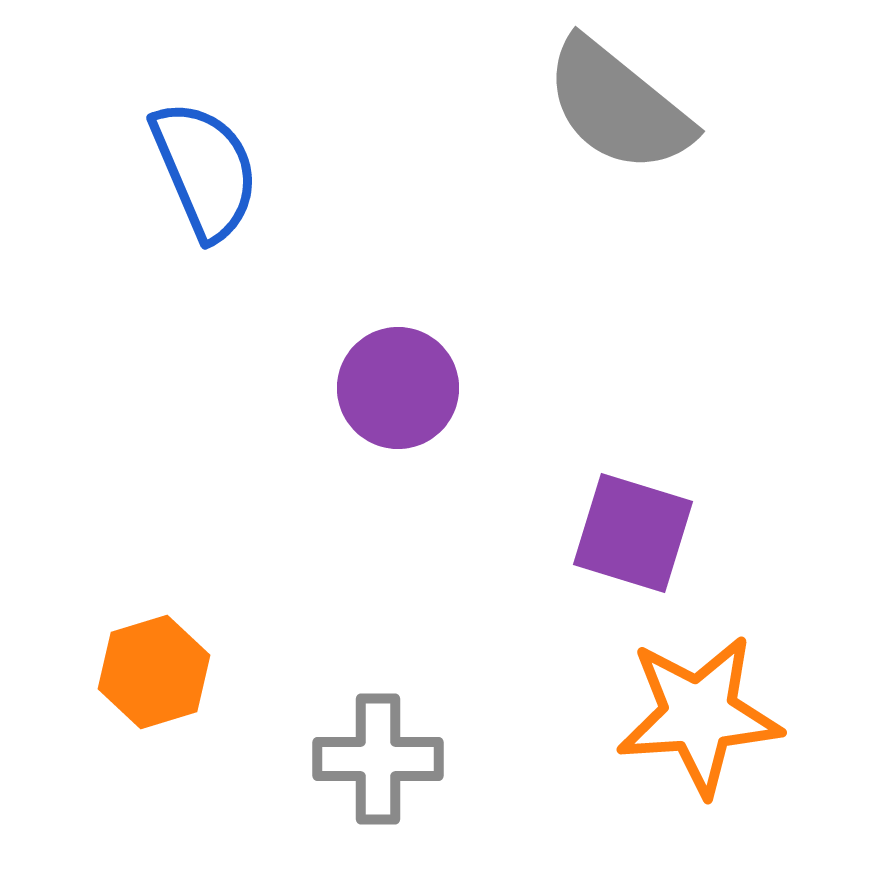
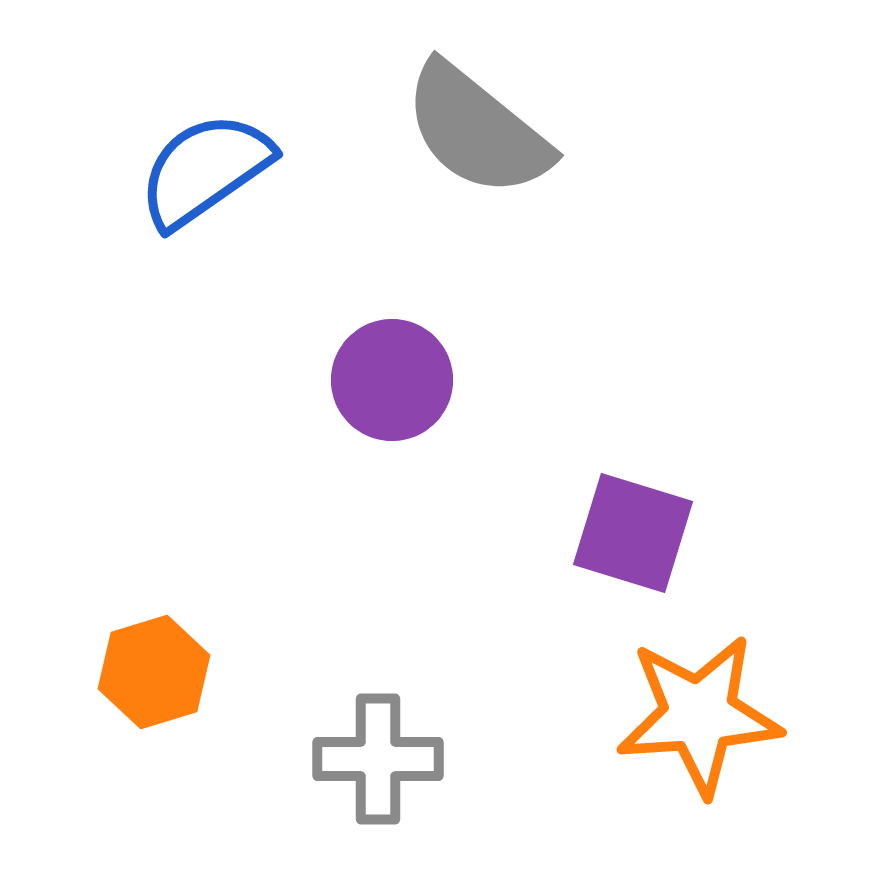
gray semicircle: moved 141 px left, 24 px down
blue semicircle: rotated 102 degrees counterclockwise
purple circle: moved 6 px left, 8 px up
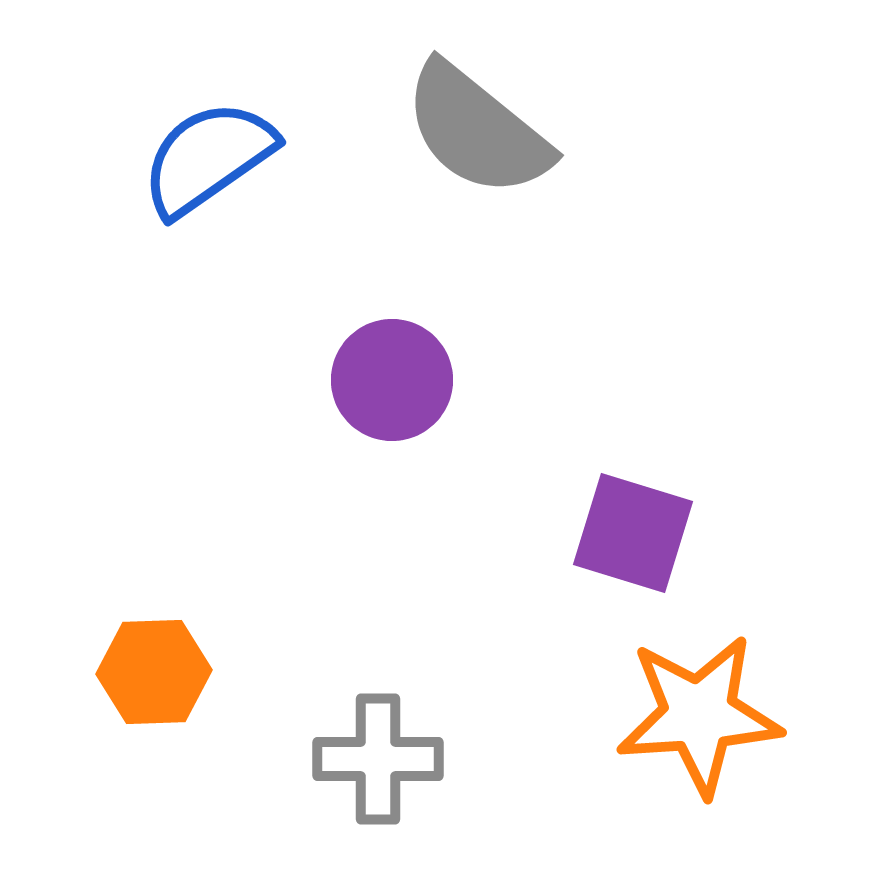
blue semicircle: moved 3 px right, 12 px up
orange hexagon: rotated 15 degrees clockwise
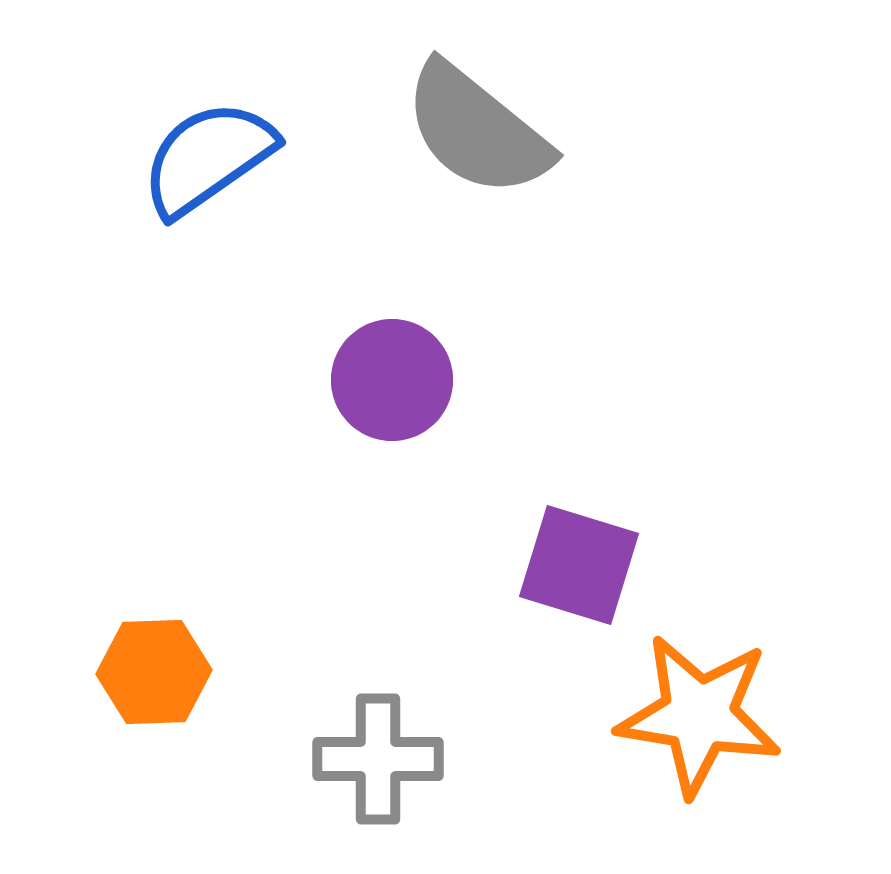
purple square: moved 54 px left, 32 px down
orange star: rotated 13 degrees clockwise
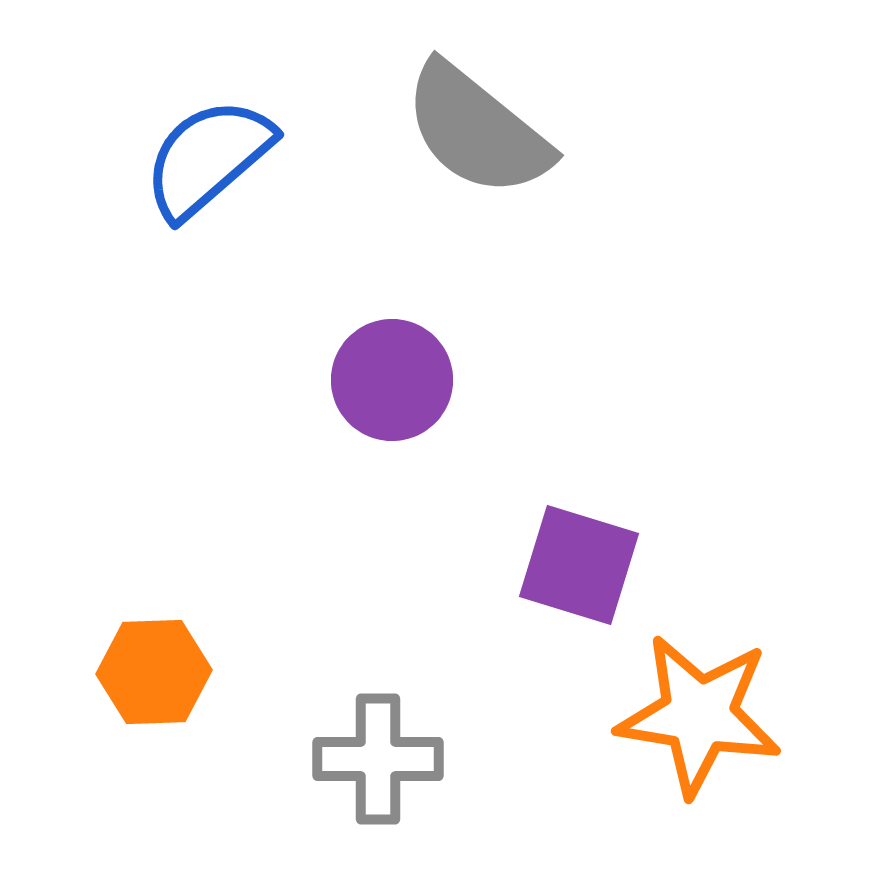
blue semicircle: rotated 6 degrees counterclockwise
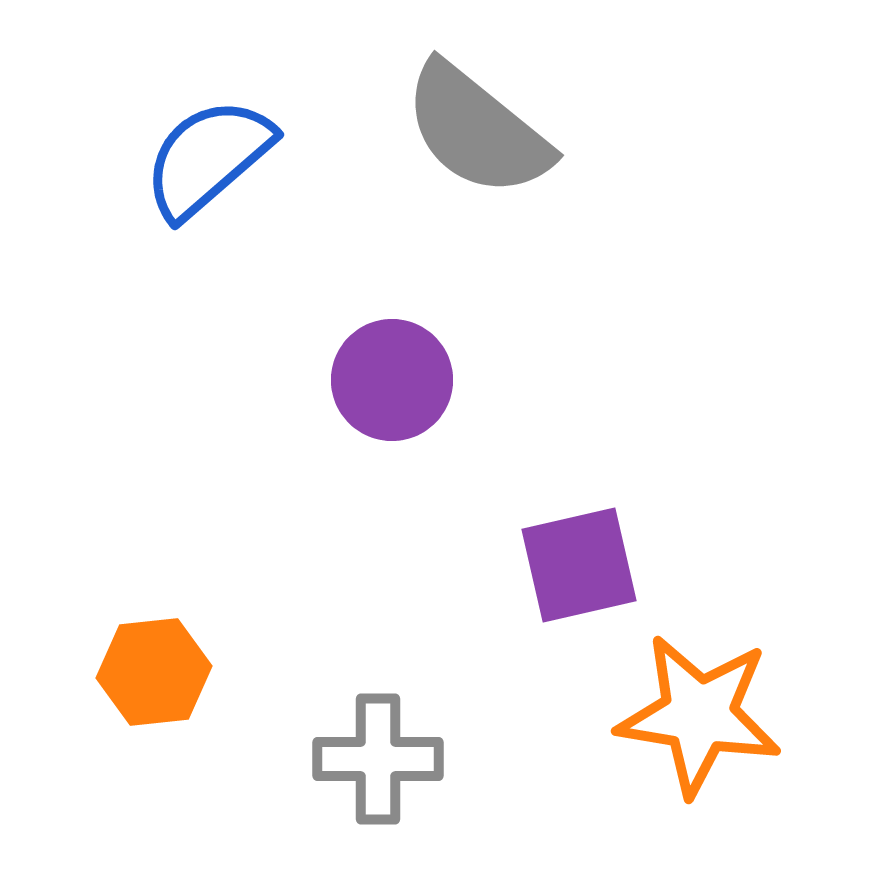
purple square: rotated 30 degrees counterclockwise
orange hexagon: rotated 4 degrees counterclockwise
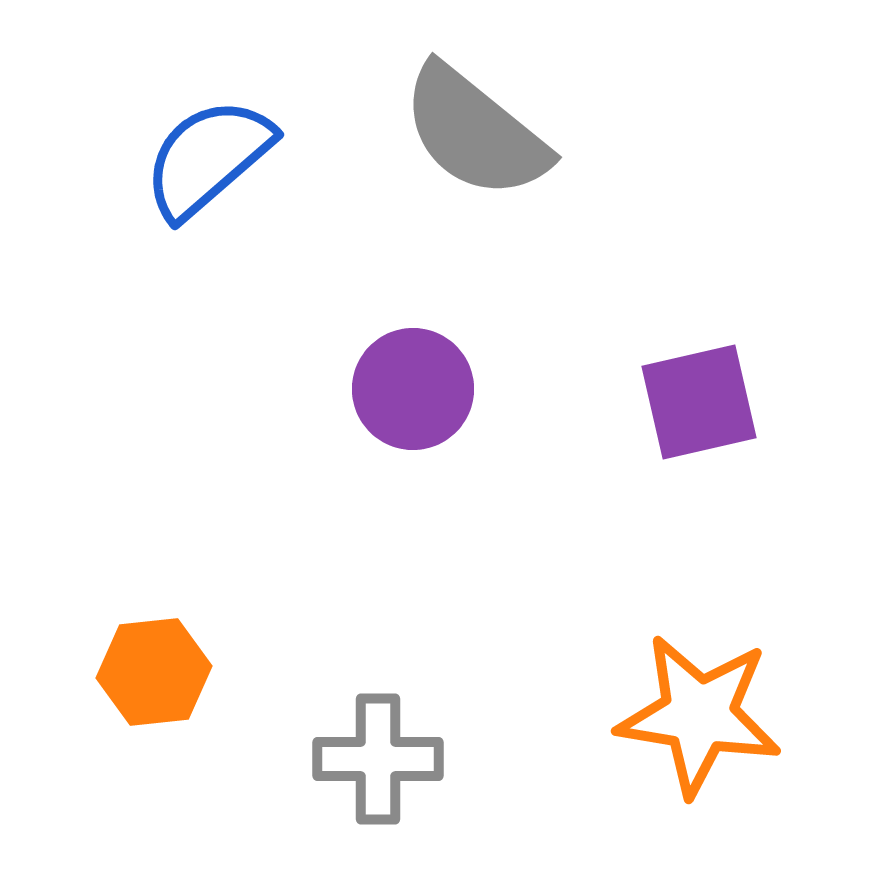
gray semicircle: moved 2 px left, 2 px down
purple circle: moved 21 px right, 9 px down
purple square: moved 120 px right, 163 px up
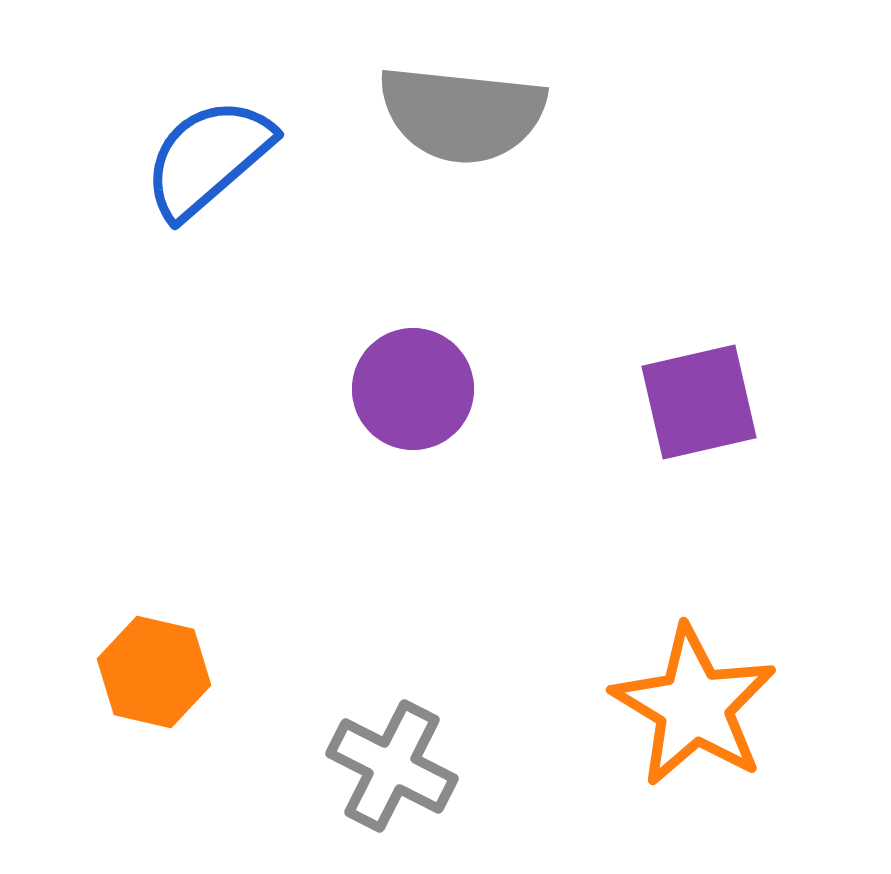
gray semicircle: moved 13 px left, 18 px up; rotated 33 degrees counterclockwise
orange hexagon: rotated 19 degrees clockwise
orange star: moved 5 px left, 9 px up; rotated 22 degrees clockwise
gray cross: moved 14 px right, 7 px down; rotated 27 degrees clockwise
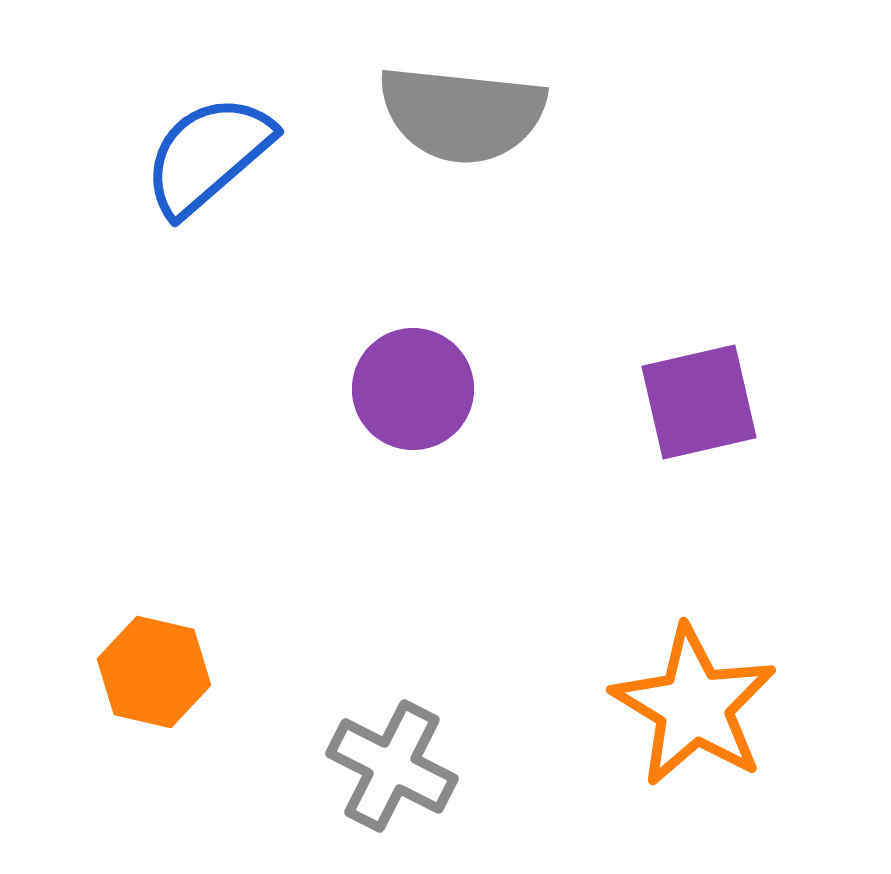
blue semicircle: moved 3 px up
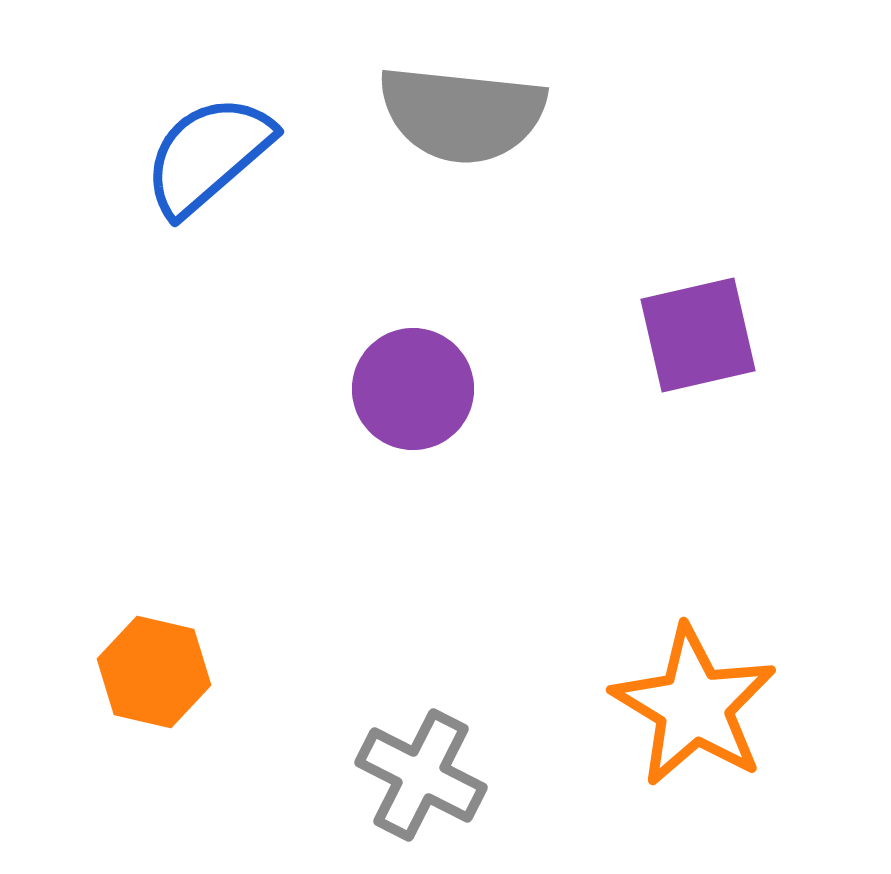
purple square: moved 1 px left, 67 px up
gray cross: moved 29 px right, 9 px down
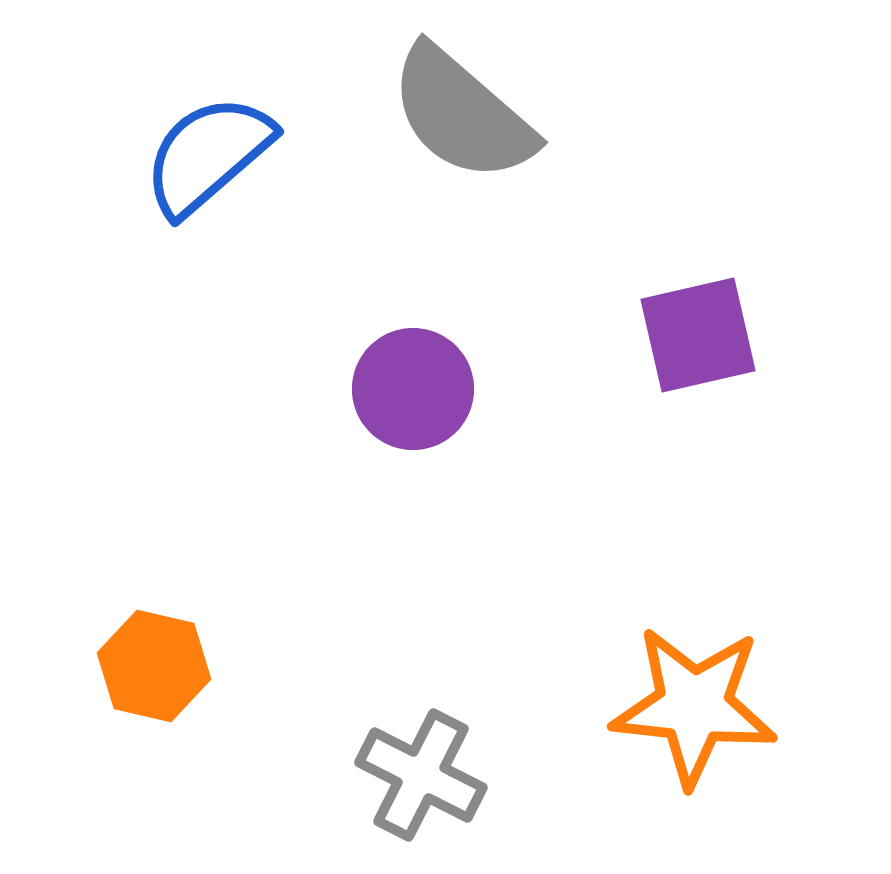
gray semicircle: rotated 35 degrees clockwise
orange hexagon: moved 6 px up
orange star: rotated 25 degrees counterclockwise
